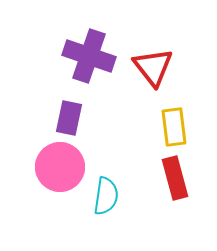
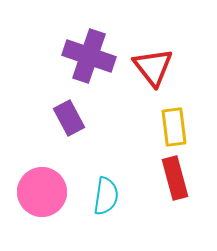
purple rectangle: rotated 40 degrees counterclockwise
pink circle: moved 18 px left, 25 px down
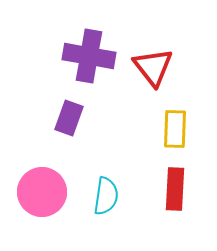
purple cross: rotated 9 degrees counterclockwise
purple rectangle: rotated 48 degrees clockwise
yellow rectangle: moved 1 px right, 2 px down; rotated 9 degrees clockwise
red rectangle: moved 11 px down; rotated 18 degrees clockwise
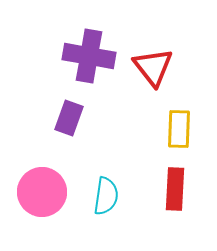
yellow rectangle: moved 4 px right
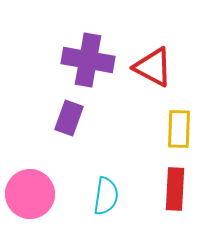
purple cross: moved 1 px left, 4 px down
red triangle: rotated 24 degrees counterclockwise
pink circle: moved 12 px left, 2 px down
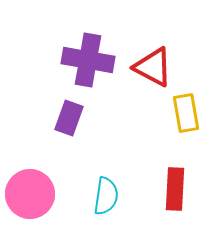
yellow rectangle: moved 7 px right, 16 px up; rotated 12 degrees counterclockwise
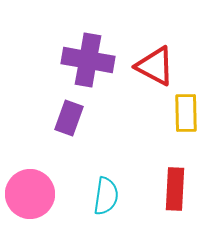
red triangle: moved 2 px right, 1 px up
yellow rectangle: rotated 9 degrees clockwise
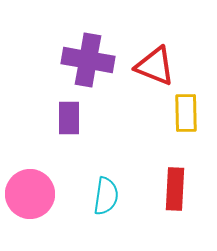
red triangle: rotated 6 degrees counterclockwise
purple rectangle: rotated 20 degrees counterclockwise
